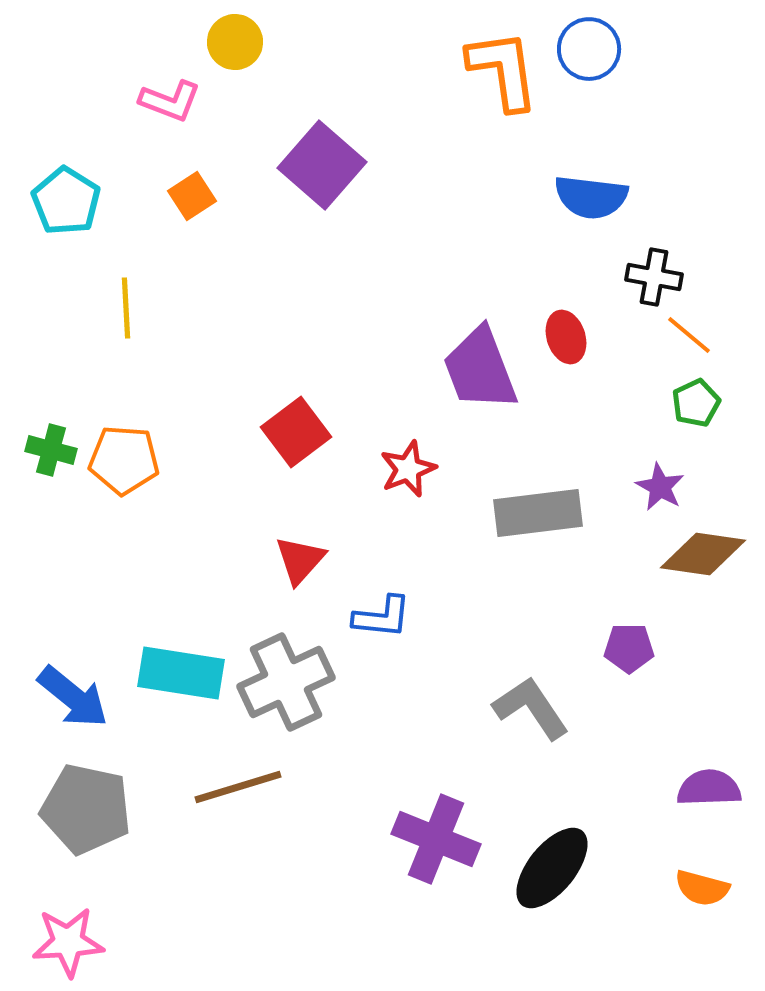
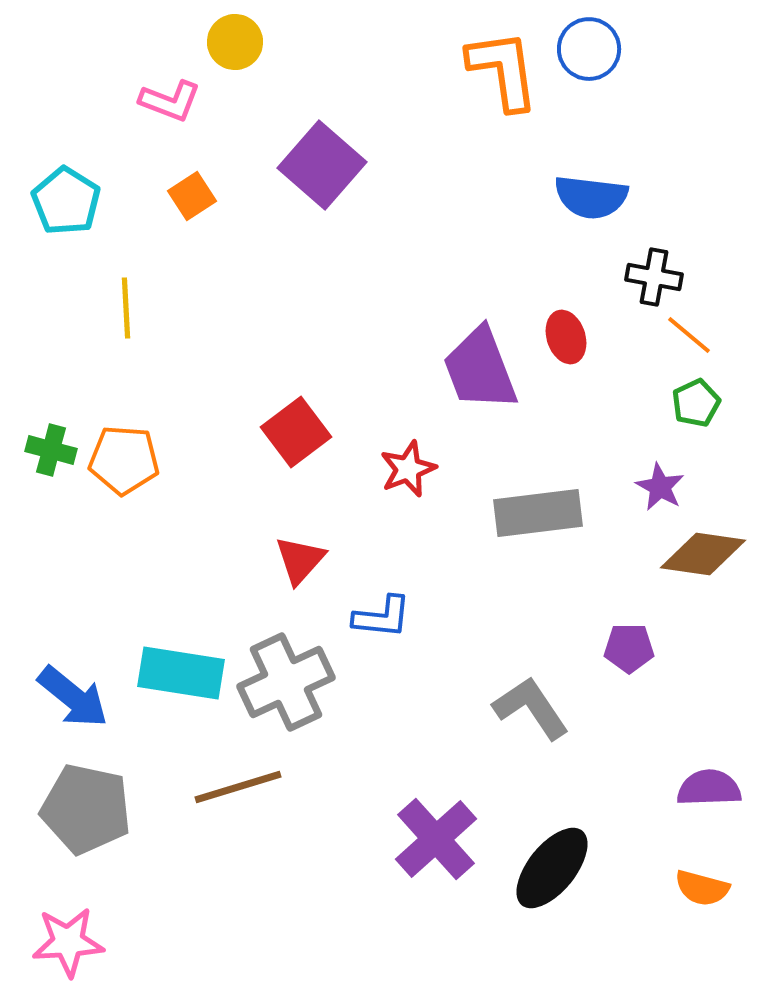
purple cross: rotated 26 degrees clockwise
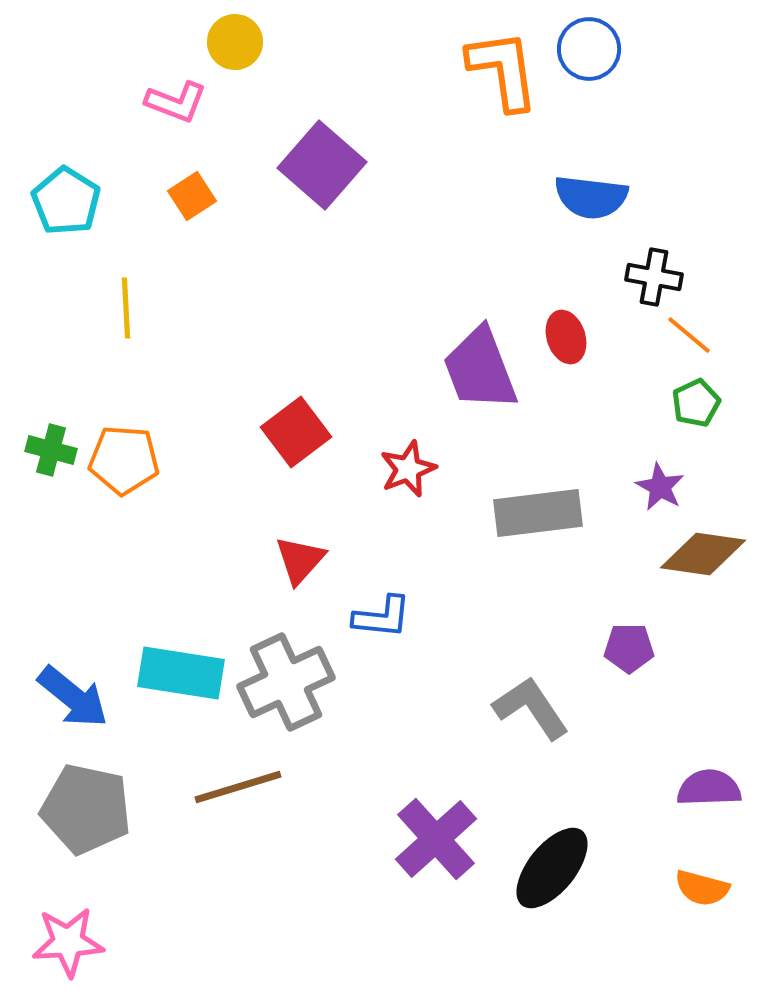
pink L-shape: moved 6 px right, 1 px down
